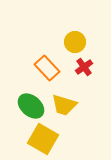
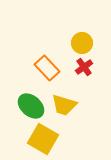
yellow circle: moved 7 px right, 1 px down
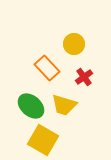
yellow circle: moved 8 px left, 1 px down
red cross: moved 10 px down
yellow square: moved 1 px down
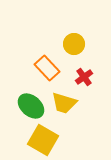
yellow trapezoid: moved 2 px up
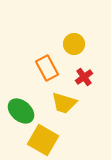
orange rectangle: rotated 15 degrees clockwise
green ellipse: moved 10 px left, 5 px down
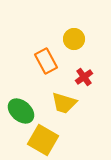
yellow circle: moved 5 px up
orange rectangle: moved 1 px left, 7 px up
